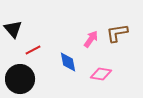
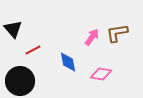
pink arrow: moved 1 px right, 2 px up
black circle: moved 2 px down
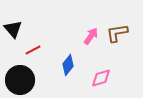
pink arrow: moved 1 px left, 1 px up
blue diamond: moved 3 px down; rotated 50 degrees clockwise
pink diamond: moved 4 px down; rotated 25 degrees counterclockwise
black circle: moved 1 px up
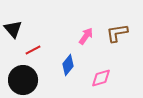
pink arrow: moved 5 px left
black circle: moved 3 px right
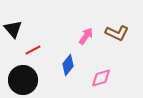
brown L-shape: rotated 145 degrees counterclockwise
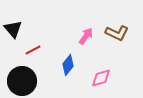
black circle: moved 1 px left, 1 px down
